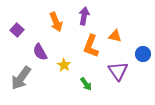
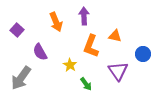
purple arrow: rotated 12 degrees counterclockwise
yellow star: moved 6 px right
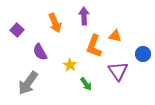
orange arrow: moved 1 px left, 1 px down
orange L-shape: moved 3 px right
gray arrow: moved 7 px right, 5 px down
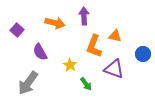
orange arrow: rotated 54 degrees counterclockwise
purple triangle: moved 4 px left, 2 px up; rotated 35 degrees counterclockwise
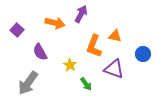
purple arrow: moved 3 px left, 2 px up; rotated 30 degrees clockwise
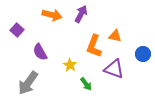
orange arrow: moved 3 px left, 8 px up
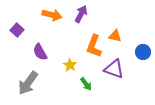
blue circle: moved 2 px up
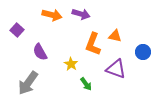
purple arrow: rotated 78 degrees clockwise
orange L-shape: moved 1 px left, 2 px up
yellow star: moved 1 px right, 1 px up
purple triangle: moved 2 px right
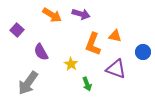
orange arrow: rotated 18 degrees clockwise
purple semicircle: moved 1 px right
green arrow: moved 1 px right; rotated 16 degrees clockwise
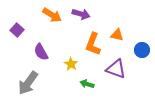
orange triangle: moved 2 px right, 1 px up
blue circle: moved 1 px left, 2 px up
green arrow: rotated 128 degrees clockwise
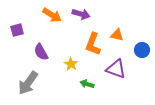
purple square: rotated 32 degrees clockwise
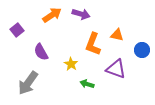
orange arrow: rotated 66 degrees counterclockwise
purple square: rotated 24 degrees counterclockwise
